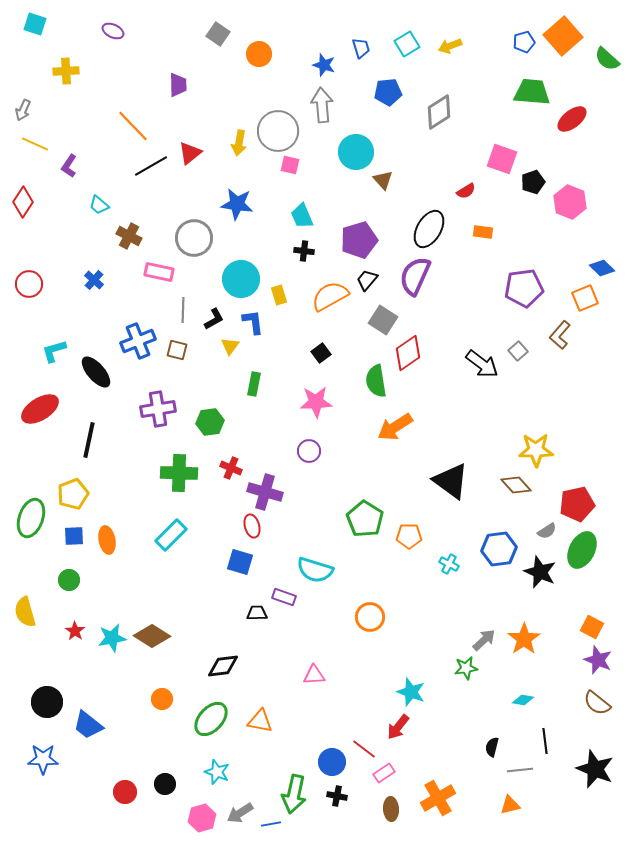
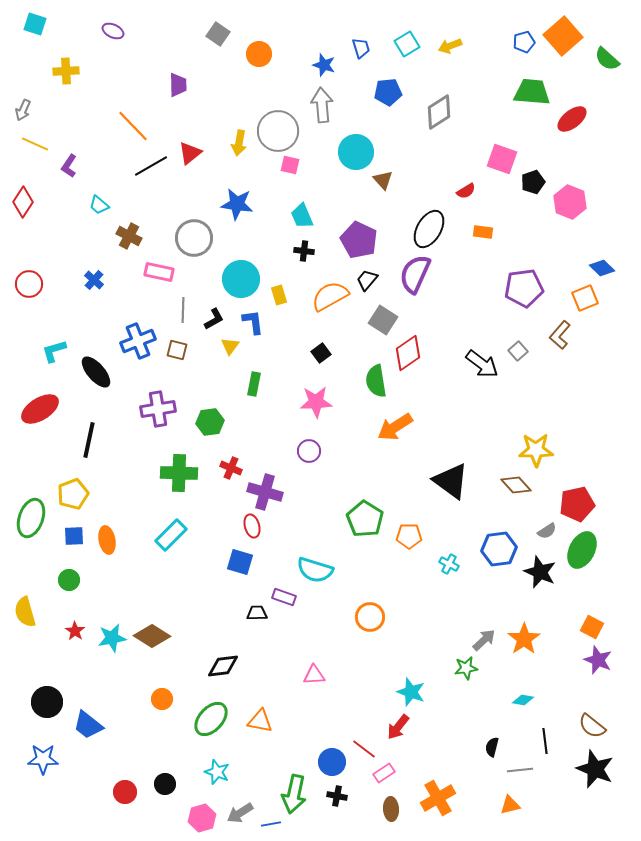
purple pentagon at (359, 240): rotated 30 degrees counterclockwise
purple semicircle at (415, 276): moved 2 px up
brown semicircle at (597, 703): moved 5 px left, 23 px down
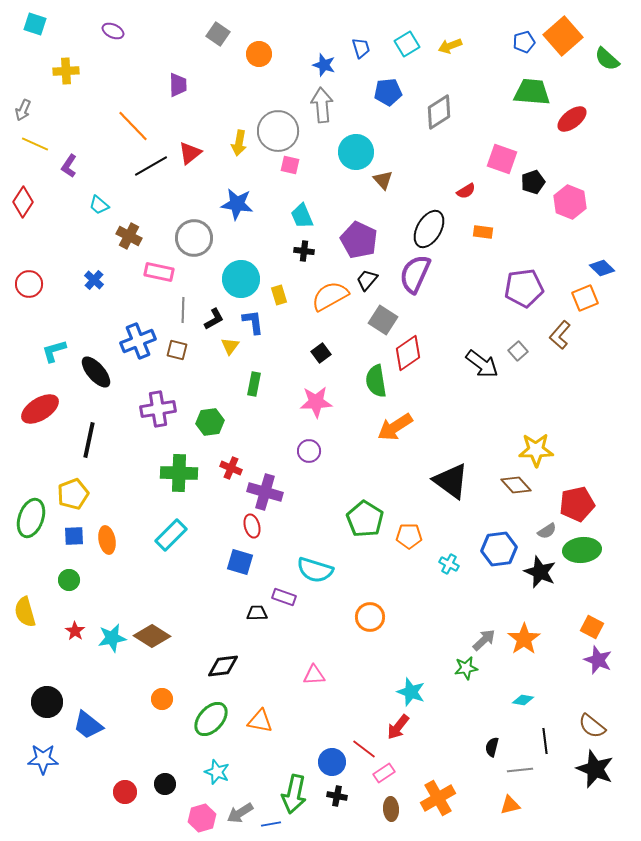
green ellipse at (582, 550): rotated 57 degrees clockwise
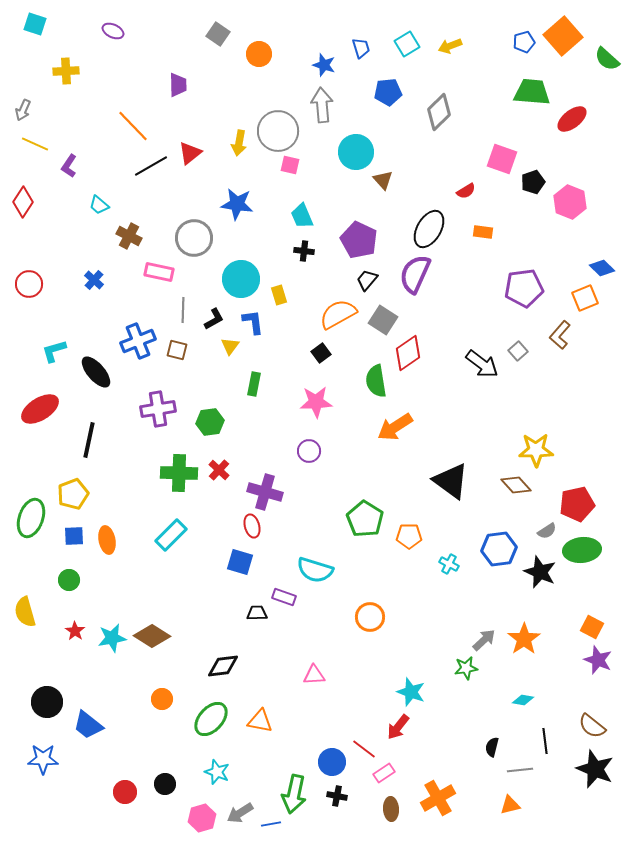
gray diamond at (439, 112): rotated 12 degrees counterclockwise
orange semicircle at (330, 296): moved 8 px right, 18 px down
red cross at (231, 468): moved 12 px left, 2 px down; rotated 20 degrees clockwise
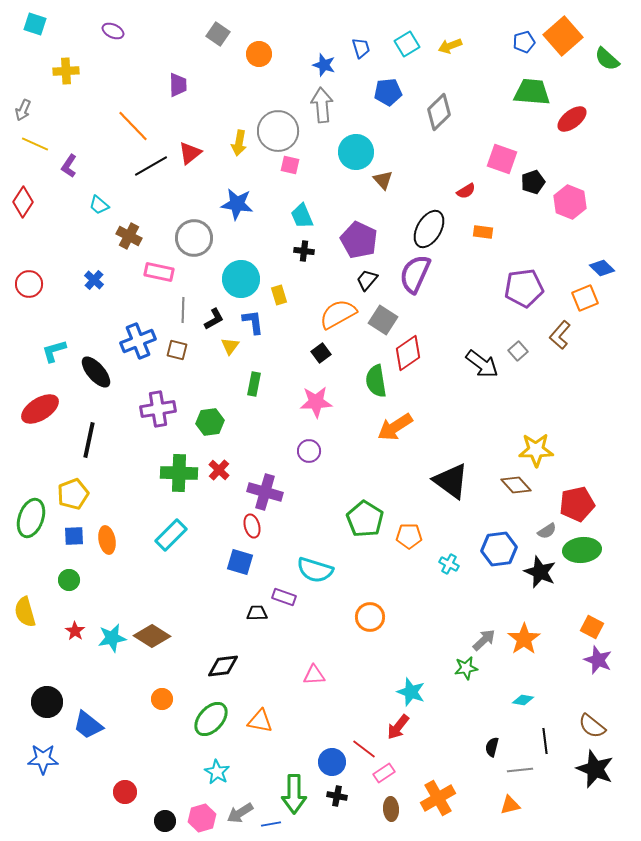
cyan star at (217, 772): rotated 10 degrees clockwise
black circle at (165, 784): moved 37 px down
green arrow at (294, 794): rotated 12 degrees counterclockwise
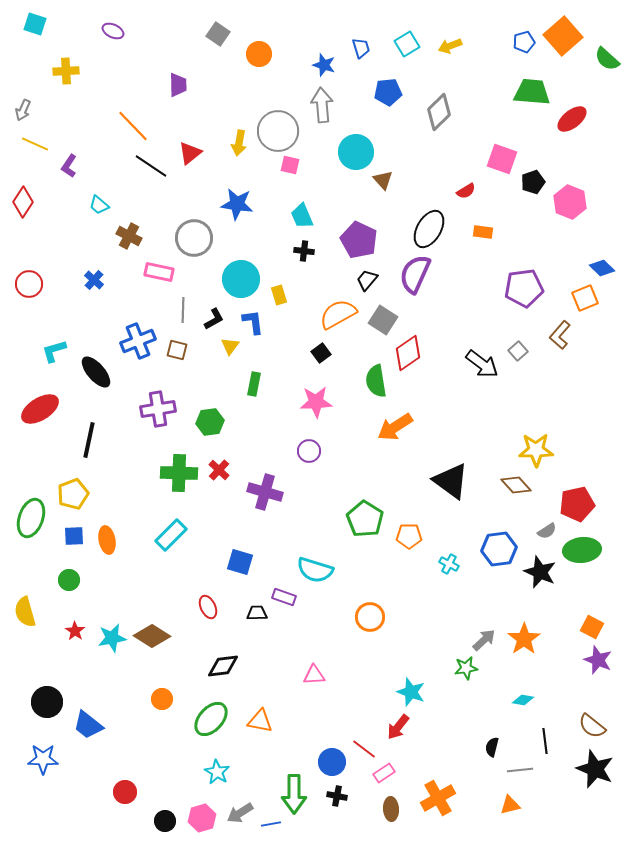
black line at (151, 166): rotated 64 degrees clockwise
red ellipse at (252, 526): moved 44 px left, 81 px down; rotated 10 degrees counterclockwise
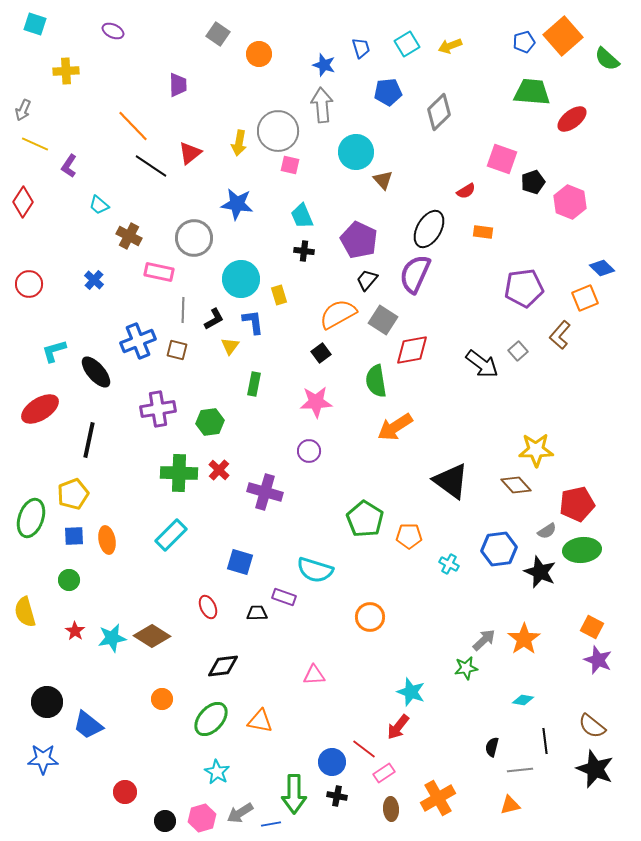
red diamond at (408, 353): moved 4 px right, 3 px up; rotated 24 degrees clockwise
